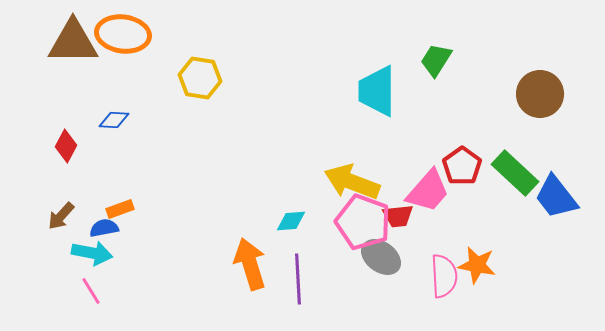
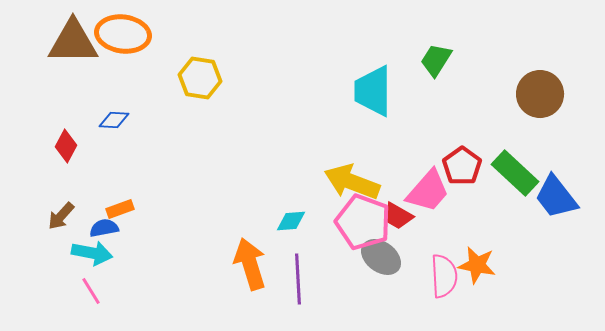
cyan trapezoid: moved 4 px left
red trapezoid: rotated 36 degrees clockwise
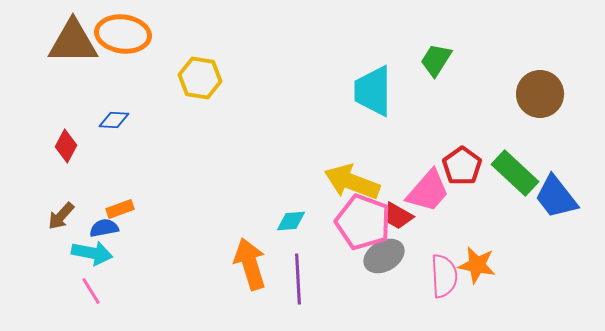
gray ellipse: moved 3 px right, 1 px up; rotated 66 degrees counterclockwise
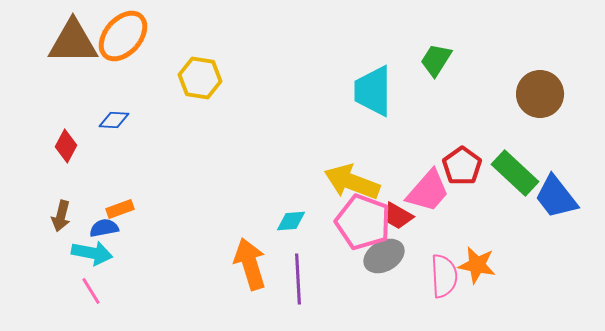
orange ellipse: moved 2 px down; rotated 56 degrees counterclockwise
brown arrow: rotated 28 degrees counterclockwise
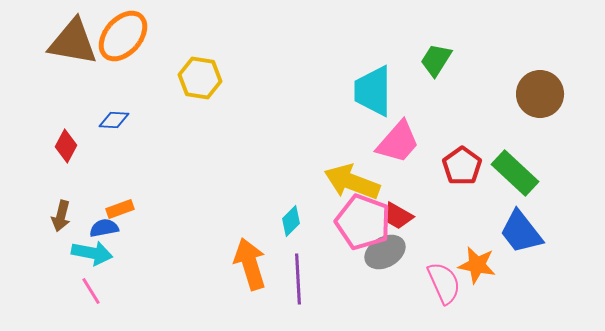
brown triangle: rotated 10 degrees clockwise
pink trapezoid: moved 30 px left, 49 px up
blue trapezoid: moved 35 px left, 35 px down
cyan diamond: rotated 40 degrees counterclockwise
gray ellipse: moved 1 px right, 4 px up
pink semicircle: moved 7 px down; rotated 21 degrees counterclockwise
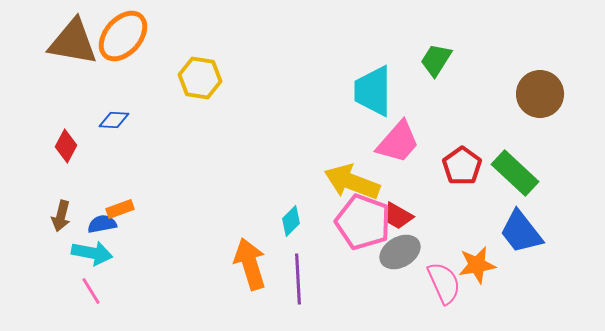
blue semicircle: moved 2 px left, 4 px up
gray ellipse: moved 15 px right
orange star: rotated 21 degrees counterclockwise
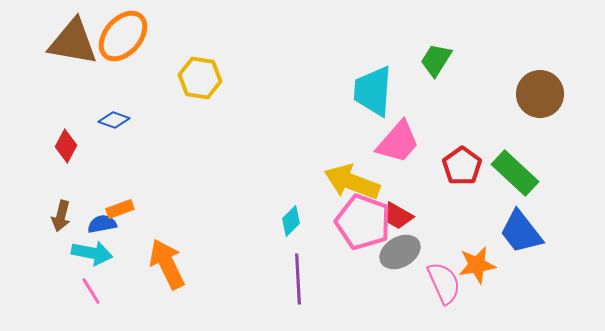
cyan trapezoid: rotated 4 degrees clockwise
blue diamond: rotated 16 degrees clockwise
orange arrow: moved 83 px left; rotated 9 degrees counterclockwise
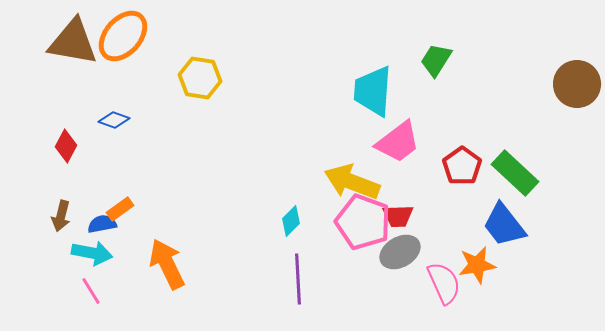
brown circle: moved 37 px right, 10 px up
pink trapezoid: rotated 12 degrees clockwise
orange rectangle: rotated 16 degrees counterclockwise
red trapezoid: rotated 32 degrees counterclockwise
blue trapezoid: moved 17 px left, 7 px up
